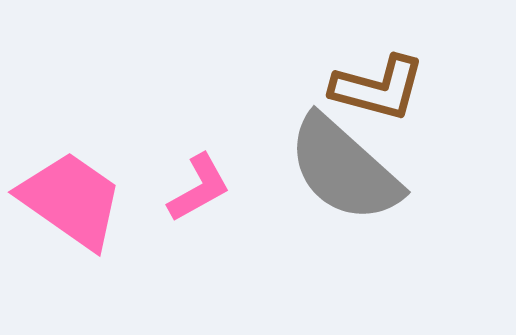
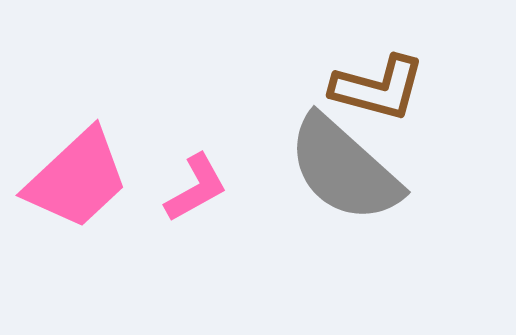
pink L-shape: moved 3 px left
pink trapezoid: moved 6 px right, 21 px up; rotated 102 degrees clockwise
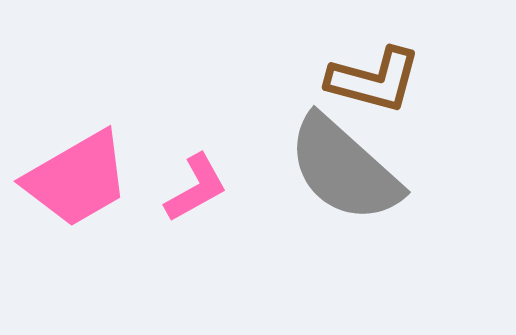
brown L-shape: moved 4 px left, 8 px up
pink trapezoid: rotated 13 degrees clockwise
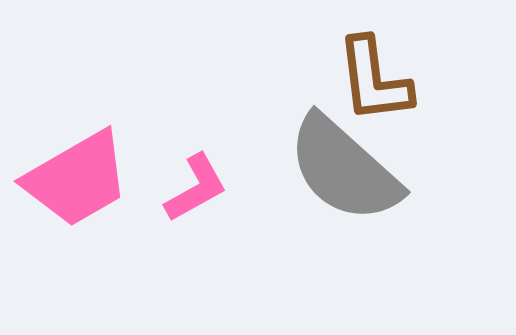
brown L-shape: rotated 68 degrees clockwise
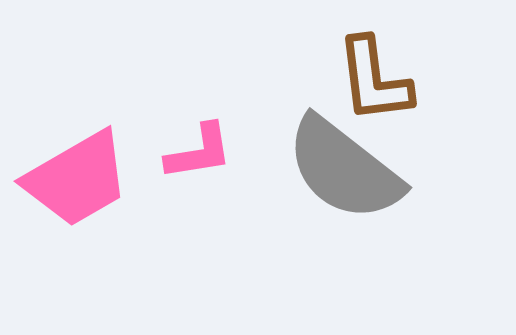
gray semicircle: rotated 4 degrees counterclockwise
pink L-shape: moved 3 px right, 36 px up; rotated 20 degrees clockwise
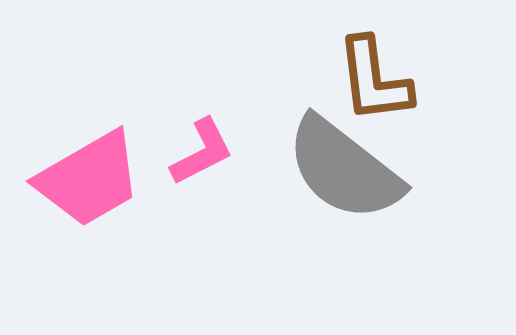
pink L-shape: moved 3 px right; rotated 18 degrees counterclockwise
pink trapezoid: moved 12 px right
